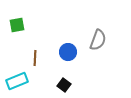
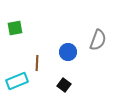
green square: moved 2 px left, 3 px down
brown line: moved 2 px right, 5 px down
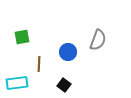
green square: moved 7 px right, 9 px down
brown line: moved 2 px right, 1 px down
cyan rectangle: moved 2 px down; rotated 15 degrees clockwise
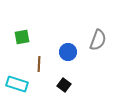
cyan rectangle: moved 1 px down; rotated 25 degrees clockwise
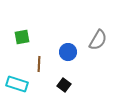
gray semicircle: rotated 10 degrees clockwise
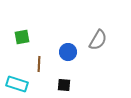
black square: rotated 32 degrees counterclockwise
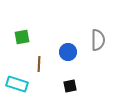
gray semicircle: rotated 30 degrees counterclockwise
black square: moved 6 px right, 1 px down; rotated 16 degrees counterclockwise
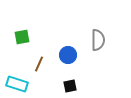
blue circle: moved 3 px down
brown line: rotated 21 degrees clockwise
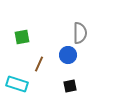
gray semicircle: moved 18 px left, 7 px up
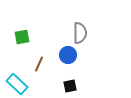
cyan rectangle: rotated 25 degrees clockwise
